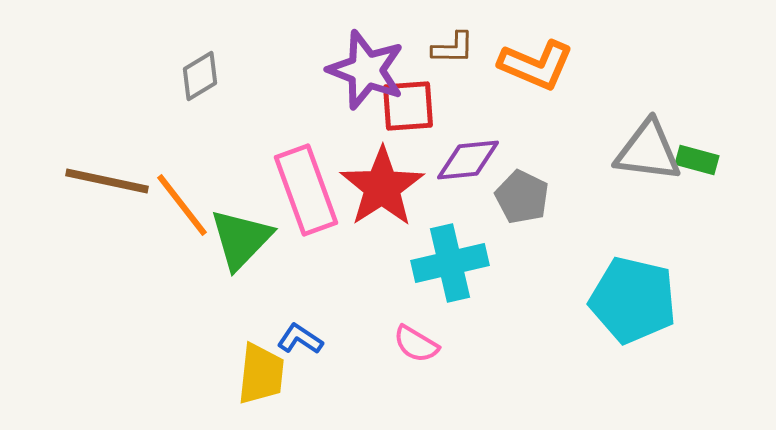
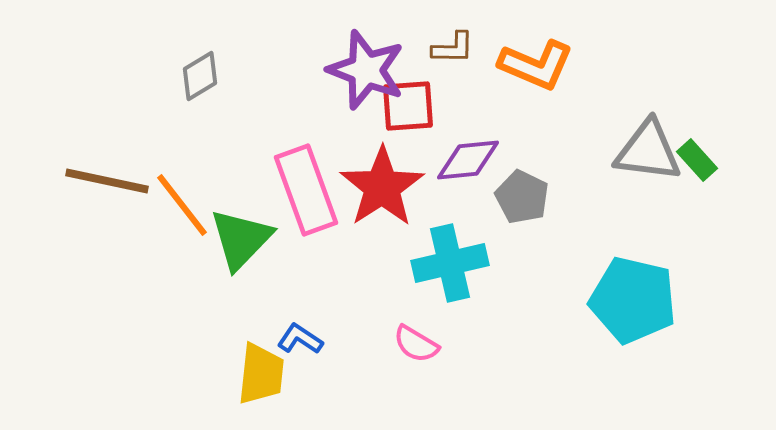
green rectangle: rotated 33 degrees clockwise
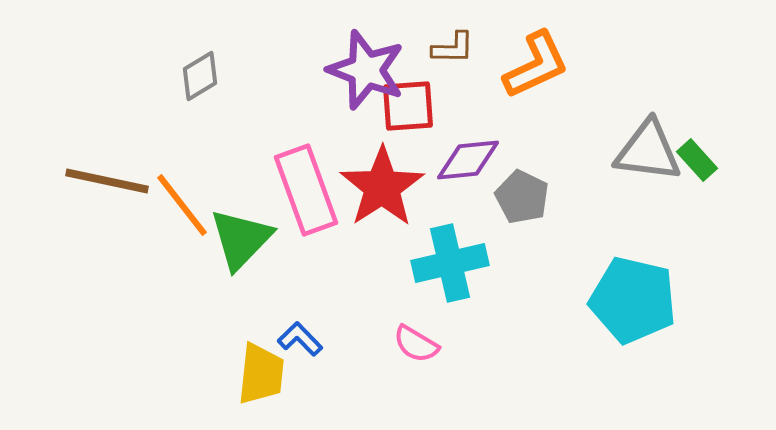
orange L-shape: rotated 48 degrees counterclockwise
blue L-shape: rotated 12 degrees clockwise
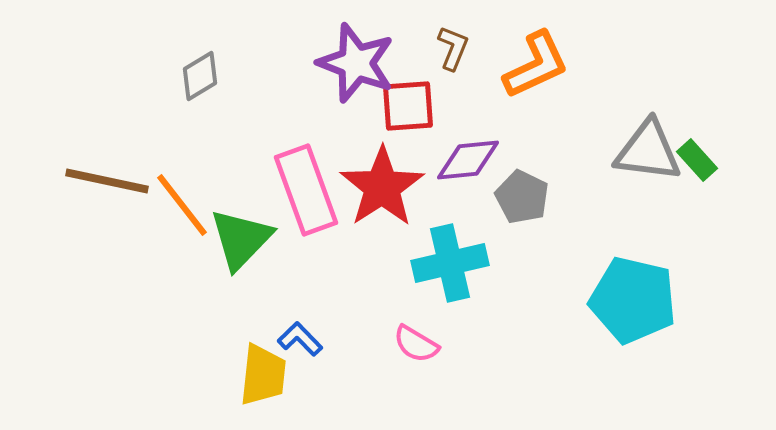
brown L-shape: rotated 69 degrees counterclockwise
purple star: moved 10 px left, 7 px up
yellow trapezoid: moved 2 px right, 1 px down
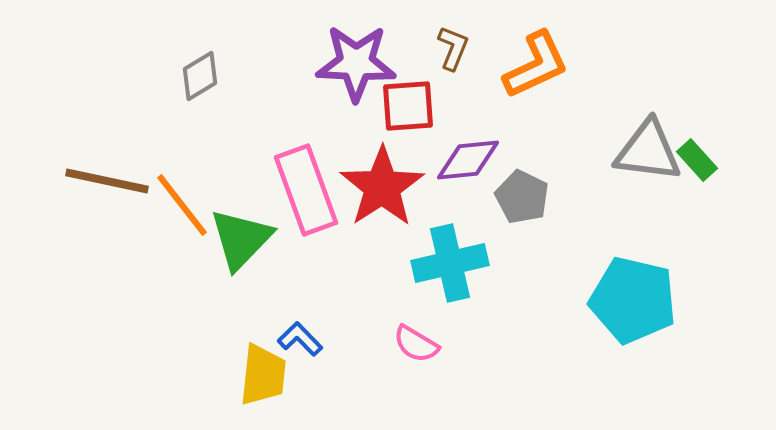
purple star: rotated 18 degrees counterclockwise
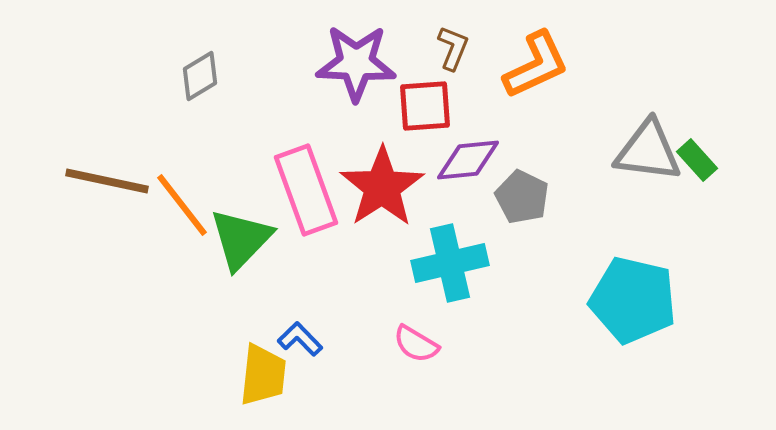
red square: moved 17 px right
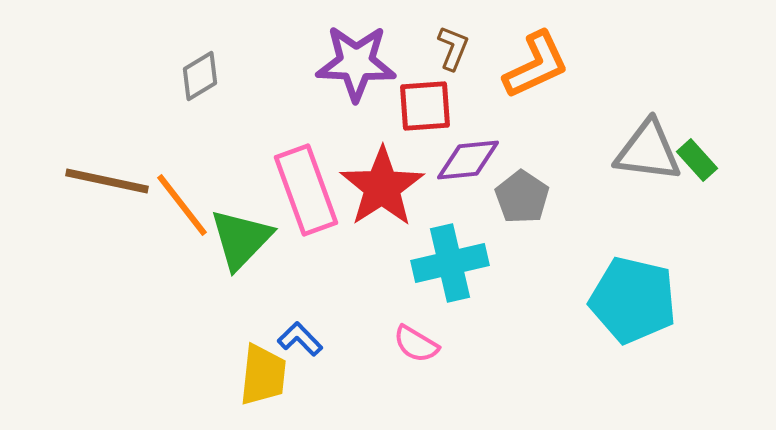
gray pentagon: rotated 8 degrees clockwise
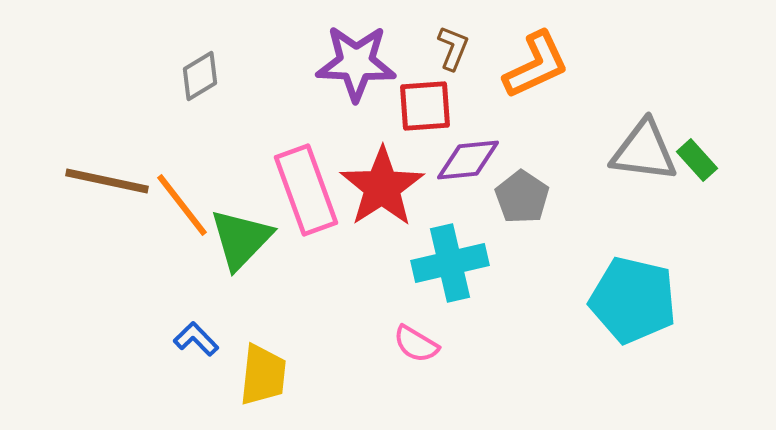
gray triangle: moved 4 px left
blue L-shape: moved 104 px left
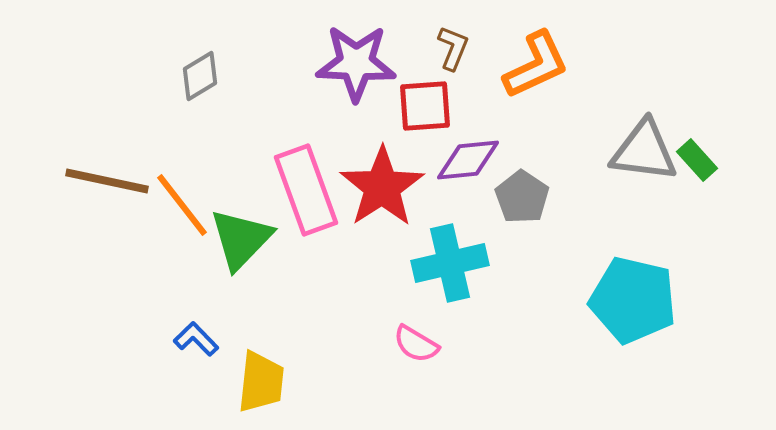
yellow trapezoid: moved 2 px left, 7 px down
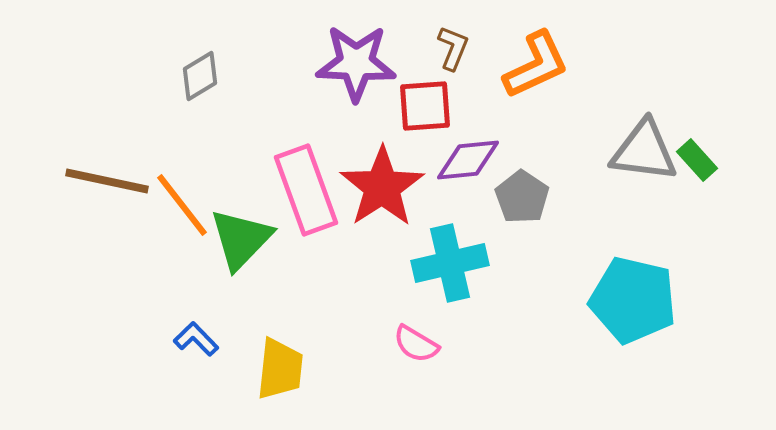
yellow trapezoid: moved 19 px right, 13 px up
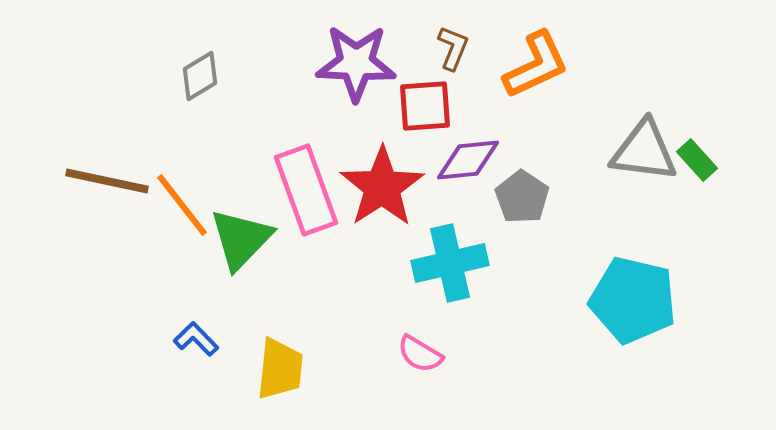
pink semicircle: moved 4 px right, 10 px down
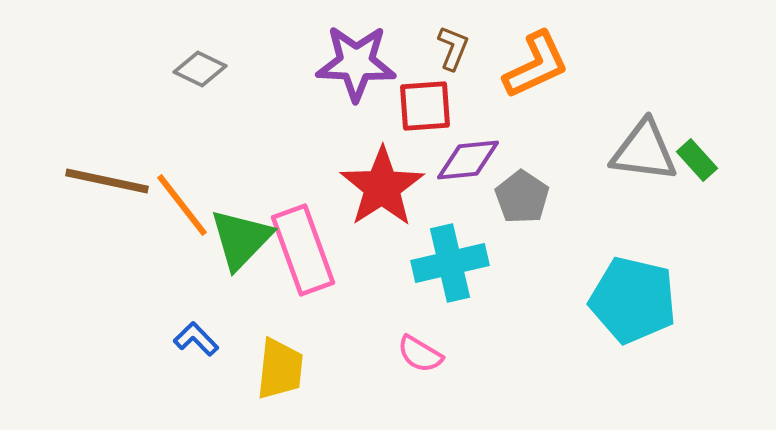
gray diamond: moved 7 px up; rotated 57 degrees clockwise
pink rectangle: moved 3 px left, 60 px down
